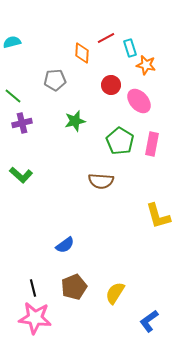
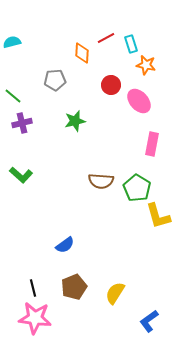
cyan rectangle: moved 1 px right, 4 px up
green pentagon: moved 17 px right, 47 px down
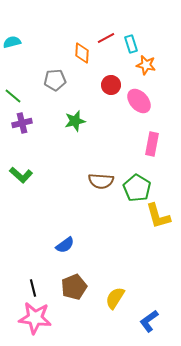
yellow semicircle: moved 5 px down
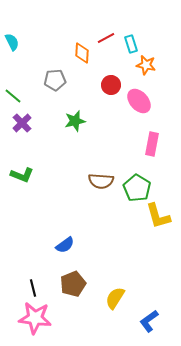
cyan semicircle: rotated 78 degrees clockwise
purple cross: rotated 30 degrees counterclockwise
green L-shape: moved 1 px right; rotated 20 degrees counterclockwise
brown pentagon: moved 1 px left, 3 px up
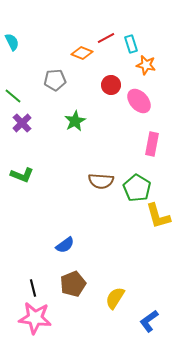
orange diamond: rotated 70 degrees counterclockwise
green star: rotated 15 degrees counterclockwise
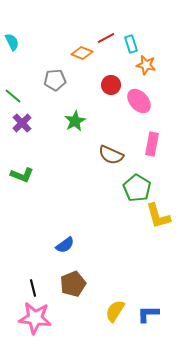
brown semicircle: moved 10 px right, 26 px up; rotated 20 degrees clockwise
yellow semicircle: moved 13 px down
blue L-shape: moved 1 px left, 7 px up; rotated 35 degrees clockwise
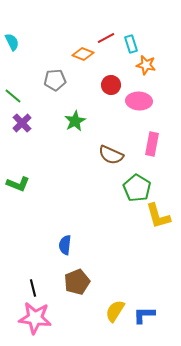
orange diamond: moved 1 px right, 1 px down
pink ellipse: rotated 45 degrees counterclockwise
green L-shape: moved 4 px left, 9 px down
blue semicircle: rotated 132 degrees clockwise
brown pentagon: moved 4 px right, 2 px up
blue L-shape: moved 4 px left, 1 px down
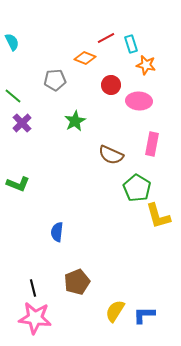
orange diamond: moved 2 px right, 4 px down
blue semicircle: moved 8 px left, 13 px up
